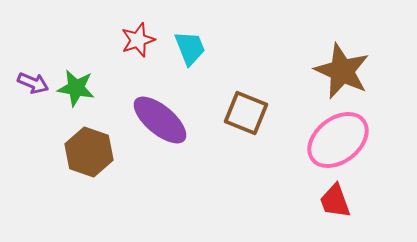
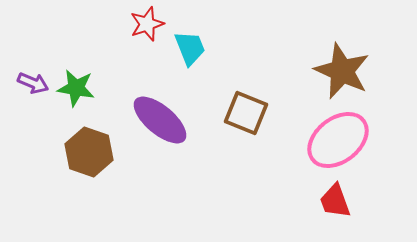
red star: moved 9 px right, 16 px up
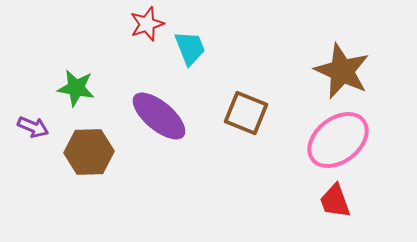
purple arrow: moved 44 px down
purple ellipse: moved 1 px left, 4 px up
brown hexagon: rotated 21 degrees counterclockwise
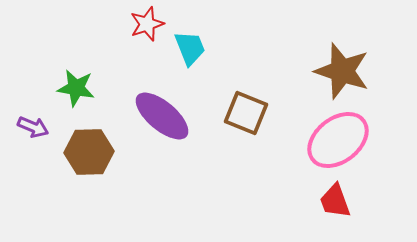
brown star: rotated 6 degrees counterclockwise
purple ellipse: moved 3 px right
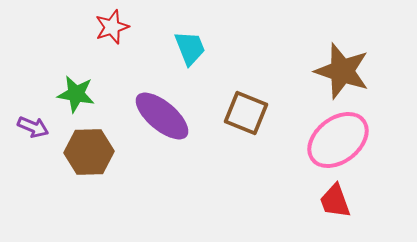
red star: moved 35 px left, 3 px down
green star: moved 6 px down
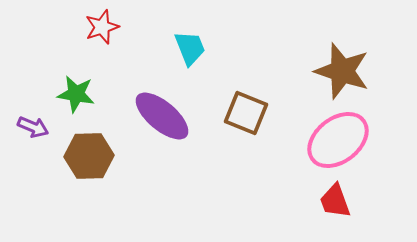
red star: moved 10 px left
brown hexagon: moved 4 px down
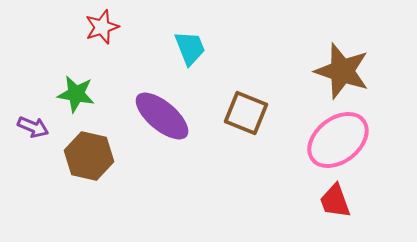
brown hexagon: rotated 15 degrees clockwise
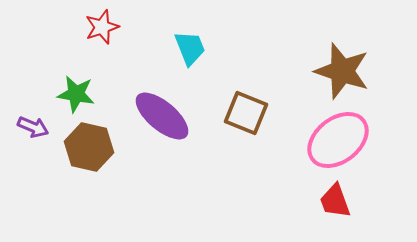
brown hexagon: moved 9 px up
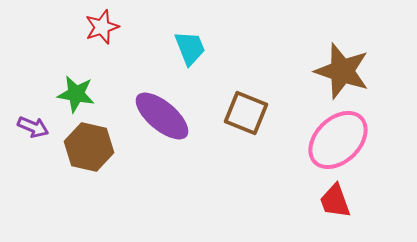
pink ellipse: rotated 6 degrees counterclockwise
